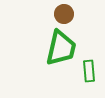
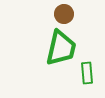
green rectangle: moved 2 px left, 2 px down
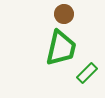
green rectangle: rotated 50 degrees clockwise
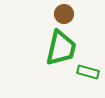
green rectangle: moved 1 px right, 1 px up; rotated 60 degrees clockwise
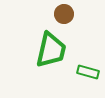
green trapezoid: moved 10 px left, 2 px down
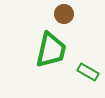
green rectangle: rotated 15 degrees clockwise
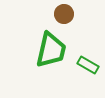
green rectangle: moved 7 px up
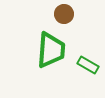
green trapezoid: rotated 9 degrees counterclockwise
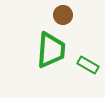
brown circle: moved 1 px left, 1 px down
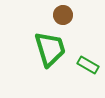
green trapezoid: moved 1 px left, 1 px up; rotated 21 degrees counterclockwise
